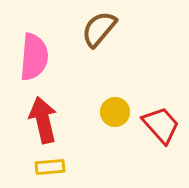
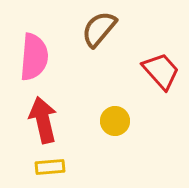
yellow circle: moved 9 px down
red trapezoid: moved 54 px up
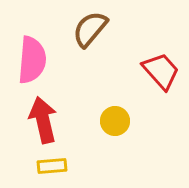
brown semicircle: moved 9 px left
pink semicircle: moved 2 px left, 3 px down
yellow rectangle: moved 2 px right, 1 px up
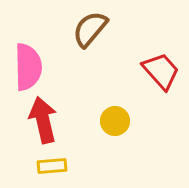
pink semicircle: moved 4 px left, 7 px down; rotated 6 degrees counterclockwise
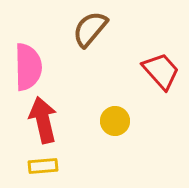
yellow rectangle: moved 9 px left
